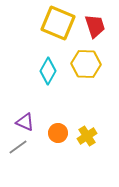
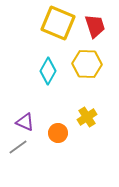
yellow hexagon: moved 1 px right
yellow cross: moved 19 px up
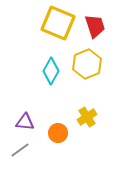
yellow hexagon: rotated 24 degrees counterclockwise
cyan diamond: moved 3 px right
purple triangle: rotated 18 degrees counterclockwise
gray line: moved 2 px right, 3 px down
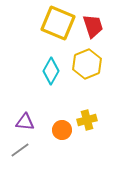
red trapezoid: moved 2 px left
yellow cross: moved 3 px down; rotated 18 degrees clockwise
orange circle: moved 4 px right, 3 px up
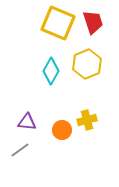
red trapezoid: moved 4 px up
purple triangle: moved 2 px right
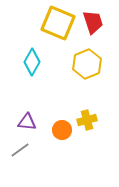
cyan diamond: moved 19 px left, 9 px up
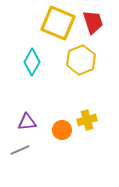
yellow hexagon: moved 6 px left, 4 px up
purple triangle: rotated 12 degrees counterclockwise
gray line: rotated 12 degrees clockwise
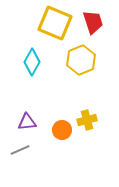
yellow square: moved 3 px left
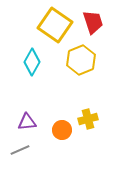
yellow square: moved 2 px down; rotated 12 degrees clockwise
yellow cross: moved 1 px right, 1 px up
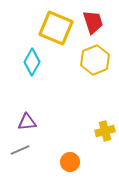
yellow square: moved 1 px right, 3 px down; rotated 12 degrees counterclockwise
yellow hexagon: moved 14 px right
yellow cross: moved 17 px right, 12 px down
orange circle: moved 8 px right, 32 px down
